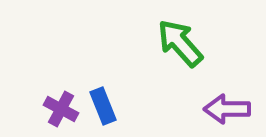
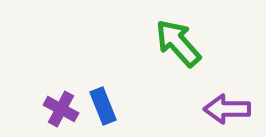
green arrow: moved 2 px left
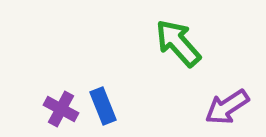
purple arrow: moved 2 px up; rotated 33 degrees counterclockwise
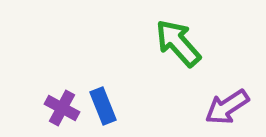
purple cross: moved 1 px right, 1 px up
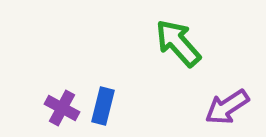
blue rectangle: rotated 36 degrees clockwise
